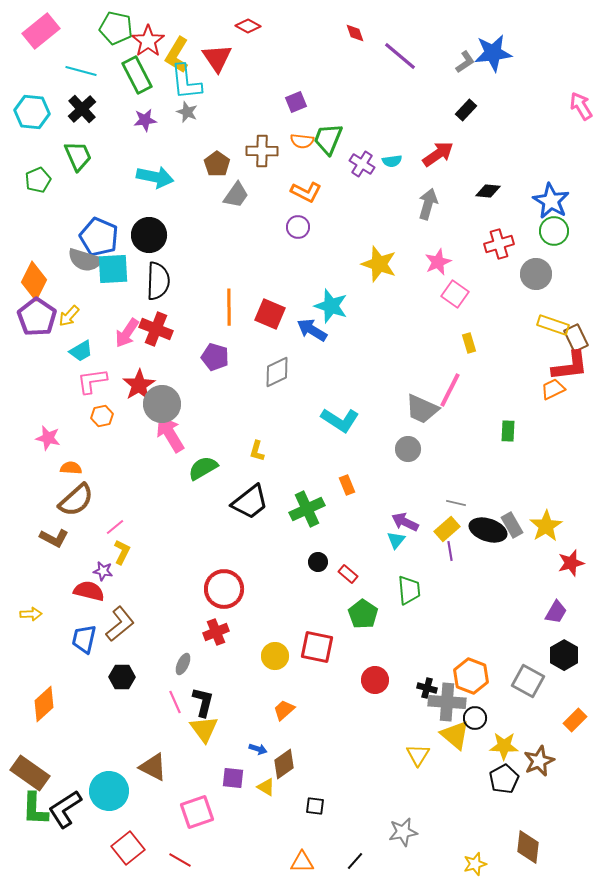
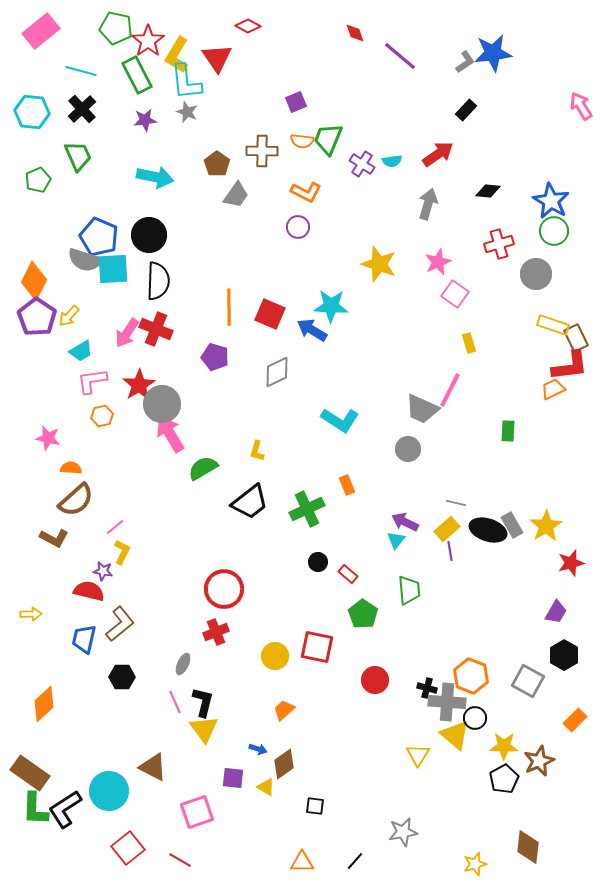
cyan star at (331, 306): rotated 16 degrees counterclockwise
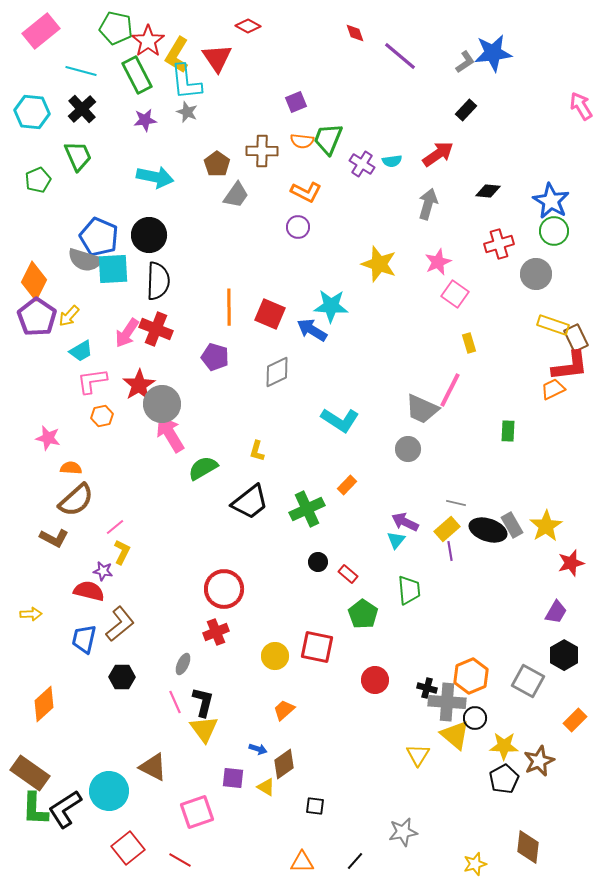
orange rectangle at (347, 485): rotated 66 degrees clockwise
orange hexagon at (471, 676): rotated 16 degrees clockwise
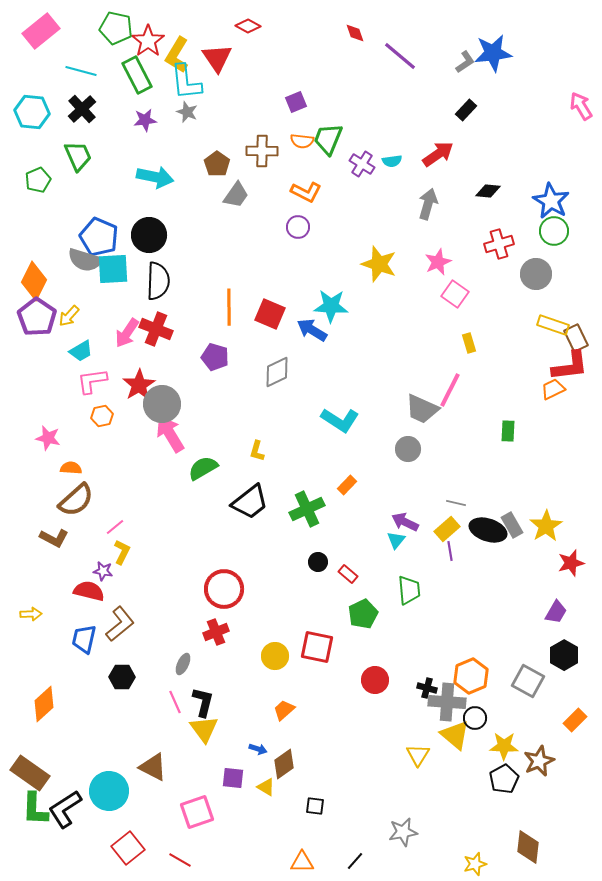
green pentagon at (363, 614): rotated 12 degrees clockwise
